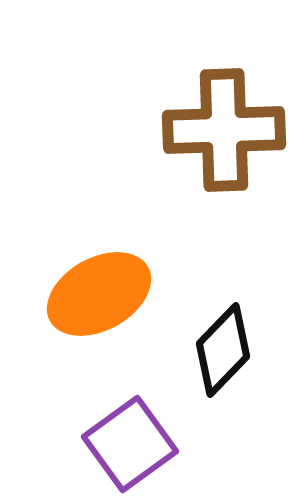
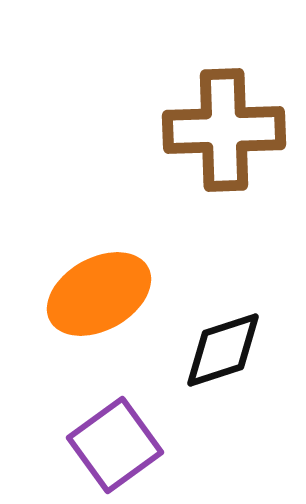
black diamond: rotated 28 degrees clockwise
purple square: moved 15 px left, 1 px down
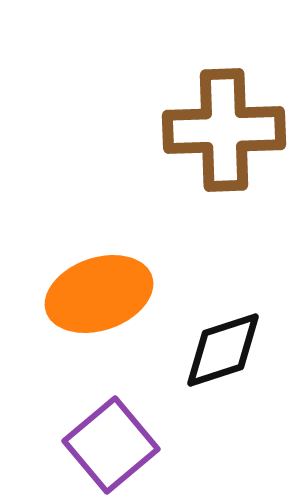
orange ellipse: rotated 10 degrees clockwise
purple square: moved 4 px left; rotated 4 degrees counterclockwise
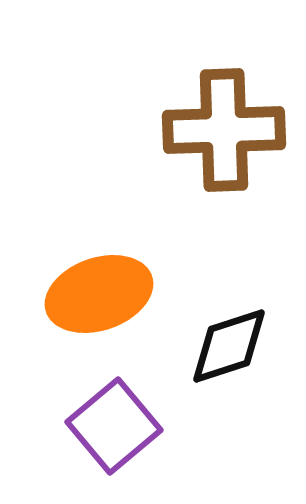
black diamond: moved 6 px right, 4 px up
purple square: moved 3 px right, 19 px up
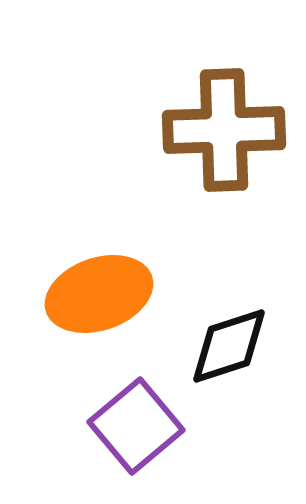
purple square: moved 22 px right
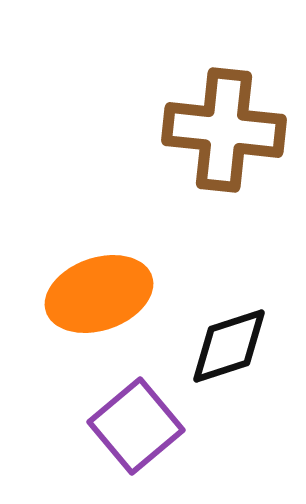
brown cross: rotated 8 degrees clockwise
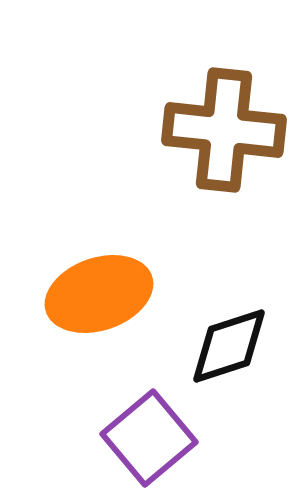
purple square: moved 13 px right, 12 px down
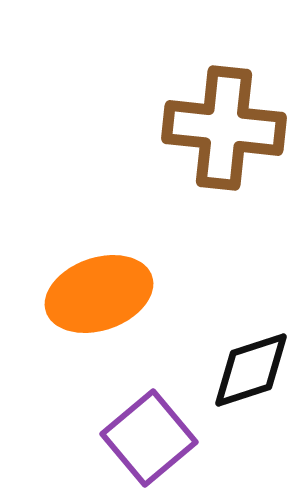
brown cross: moved 2 px up
black diamond: moved 22 px right, 24 px down
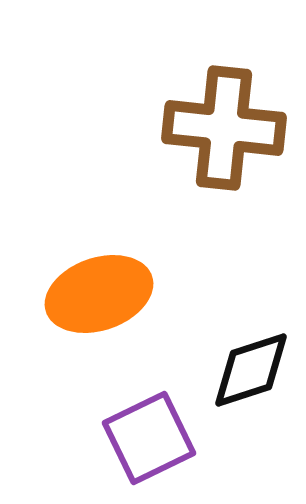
purple square: rotated 14 degrees clockwise
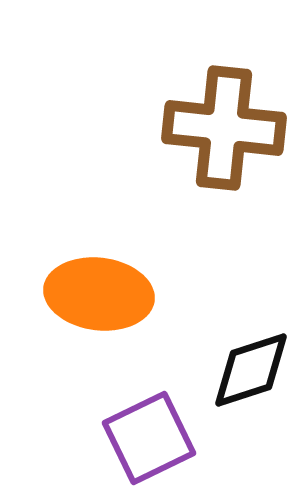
orange ellipse: rotated 26 degrees clockwise
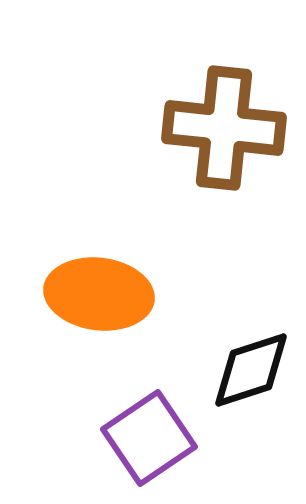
purple square: rotated 8 degrees counterclockwise
